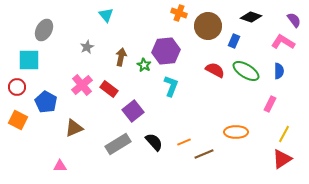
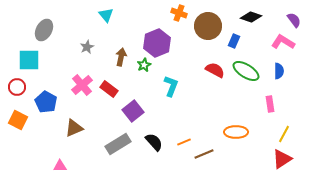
purple hexagon: moved 9 px left, 8 px up; rotated 16 degrees counterclockwise
green star: rotated 16 degrees clockwise
pink rectangle: rotated 35 degrees counterclockwise
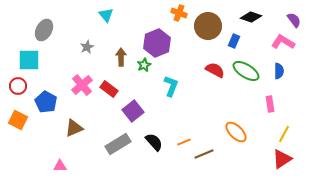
brown arrow: rotated 12 degrees counterclockwise
red circle: moved 1 px right, 1 px up
orange ellipse: rotated 45 degrees clockwise
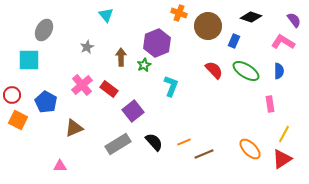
red semicircle: moved 1 px left; rotated 18 degrees clockwise
red circle: moved 6 px left, 9 px down
orange ellipse: moved 14 px right, 17 px down
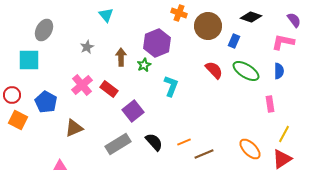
pink L-shape: rotated 20 degrees counterclockwise
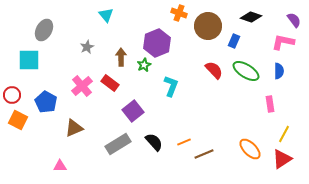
pink cross: moved 1 px down
red rectangle: moved 1 px right, 6 px up
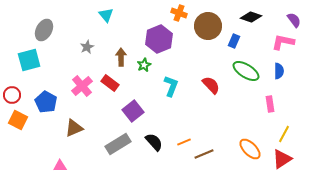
purple hexagon: moved 2 px right, 4 px up
cyan square: rotated 15 degrees counterclockwise
red semicircle: moved 3 px left, 15 px down
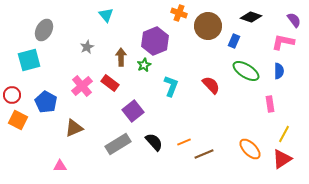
purple hexagon: moved 4 px left, 2 px down
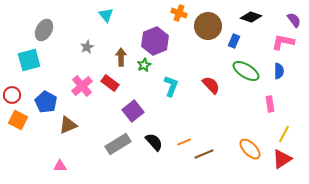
brown triangle: moved 6 px left, 3 px up
